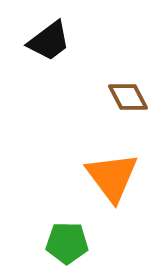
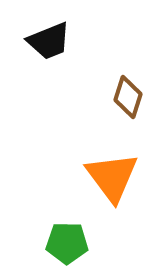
black trapezoid: rotated 15 degrees clockwise
brown diamond: rotated 45 degrees clockwise
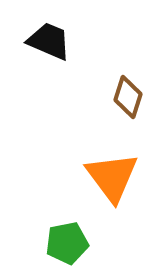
black trapezoid: rotated 135 degrees counterclockwise
green pentagon: rotated 12 degrees counterclockwise
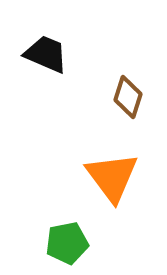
black trapezoid: moved 3 px left, 13 px down
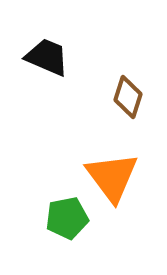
black trapezoid: moved 1 px right, 3 px down
green pentagon: moved 25 px up
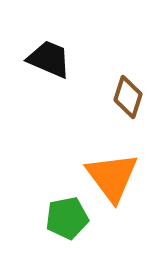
black trapezoid: moved 2 px right, 2 px down
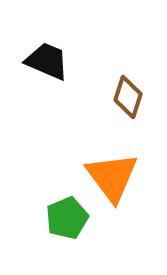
black trapezoid: moved 2 px left, 2 px down
green pentagon: rotated 12 degrees counterclockwise
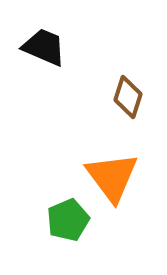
black trapezoid: moved 3 px left, 14 px up
green pentagon: moved 1 px right, 2 px down
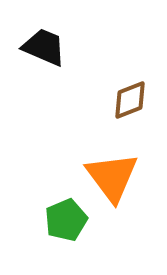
brown diamond: moved 2 px right, 3 px down; rotated 51 degrees clockwise
green pentagon: moved 2 px left
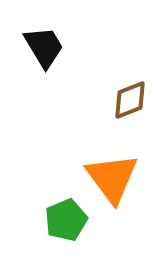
black trapezoid: rotated 36 degrees clockwise
orange triangle: moved 1 px down
